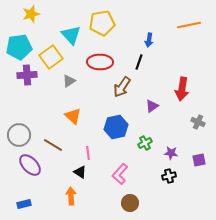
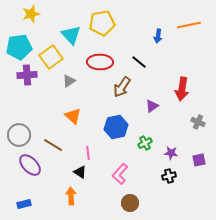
blue arrow: moved 9 px right, 4 px up
black line: rotated 70 degrees counterclockwise
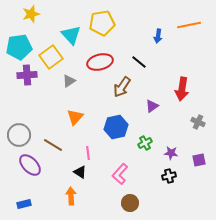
red ellipse: rotated 15 degrees counterclockwise
orange triangle: moved 2 px right, 1 px down; rotated 30 degrees clockwise
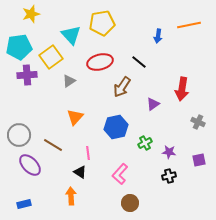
purple triangle: moved 1 px right, 2 px up
purple star: moved 2 px left, 1 px up
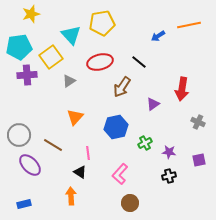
blue arrow: rotated 48 degrees clockwise
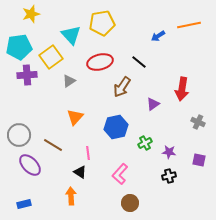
purple square: rotated 24 degrees clockwise
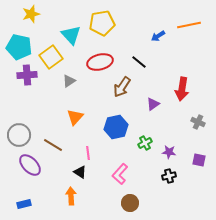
cyan pentagon: rotated 20 degrees clockwise
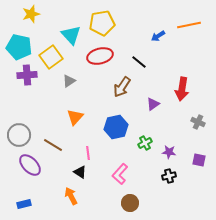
red ellipse: moved 6 px up
orange arrow: rotated 24 degrees counterclockwise
